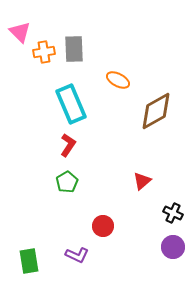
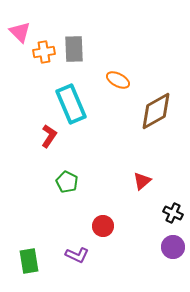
red L-shape: moved 19 px left, 9 px up
green pentagon: rotated 15 degrees counterclockwise
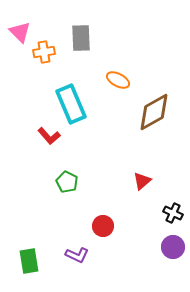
gray rectangle: moved 7 px right, 11 px up
brown diamond: moved 2 px left, 1 px down
red L-shape: rotated 105 degrees clockwise
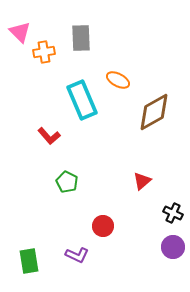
cyan rectangle: moved 11 px right, 4 px up
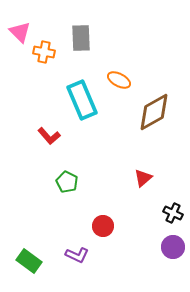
orange cross: rotated 20 degrees clockwise
orange ellipse: moved 1 px right
red triangle: moved 1 px right, 3 px up
green rectangle: rotated 45 degrees counterclockwise
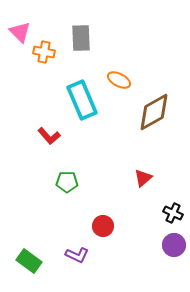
green pentagon: rotated 25 degrees counterclockwise
purple circle: moved 1 px right, 2 px up
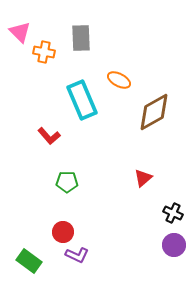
red circle: moved 40 px left, 6 px down
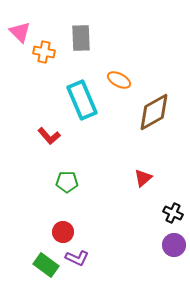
purple L-shape: moved 3 px down
green rectangle: moved 17 px right, 4 px down
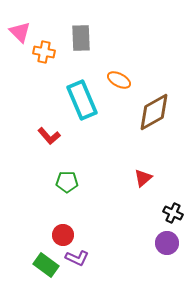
red circle: moved 3 px down
purple circle: moved 7 px left, 2 px up
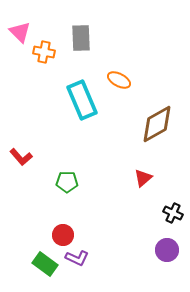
brown diamond: moved 3 px right, 12 px down
red L-shape: moved 28 px left, 21 px down
purple circle: moved 7 px down
green rectangle: moved 1 px left, 1 px up
